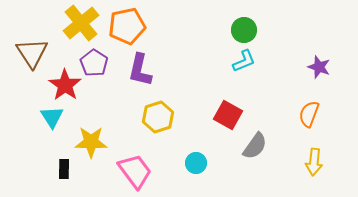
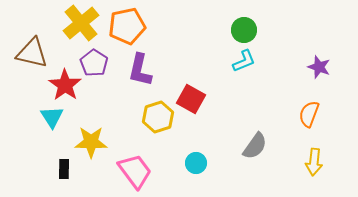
brown triangle: rotated 44 degrees counterclockwise
red square: moved 37 px left, 16 px up
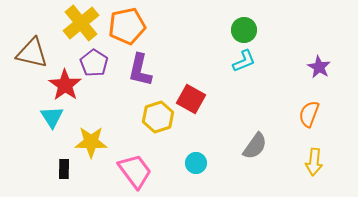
purple star: rotated 10 degrees clockwise
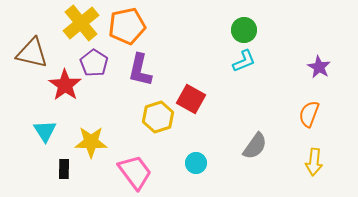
cyan triangle: moved 7 px left, 14 px down
pink trapezoid: moved 1 px down
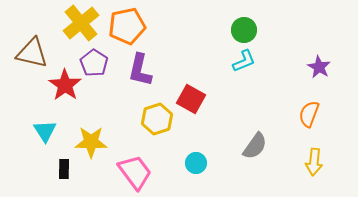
yellow hexagon: moved 1 px left, 2 px down
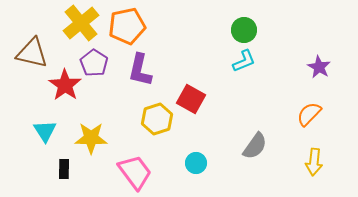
orange semicircle: rotated 24 degrees clockwise
yellow star: moved 4 px up
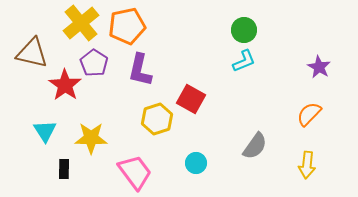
yellow arrow: moved 7 px left, 3 px down
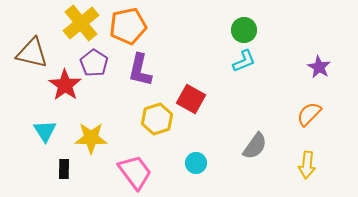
orange pentagon: moved 1 px right
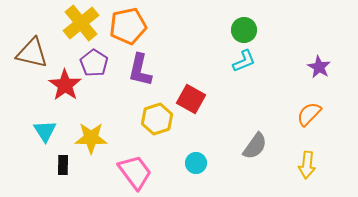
black rectangle: moved 1 px left, 4 px up
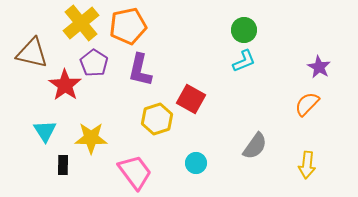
orange semicircle: moved 2 px left, 10 px up
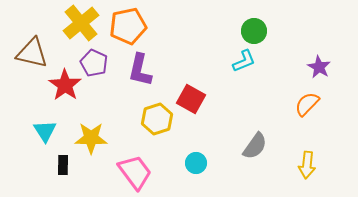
green circle: moved 10 px right, 1 px down
purple pentagon: rotated 8 degrees counterclockwise
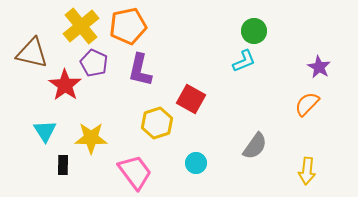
yellow cross: moved 3 px down
yellow hexagon: moved 4 px down
yellow arrow: moved 6 px down
